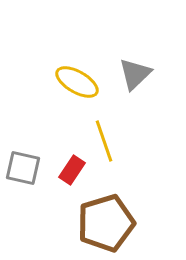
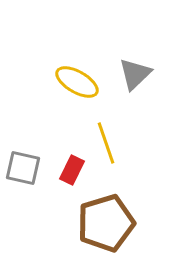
yellow line: moved 2 px right, 2 px down
red rectangle: rotated 8 degrees counterclockwise
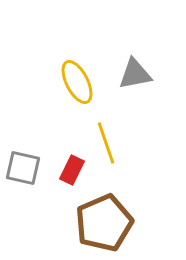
gray triangle: rotated 33 degrees clockwise
yellow ellipse: rotated 33 degrees clockwise
brown pentagon: moved 2 px left; rotated 6 degrees counterclockwise
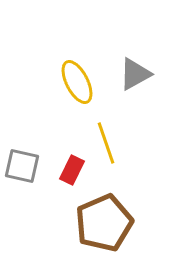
gray triangle: rotated 18 degrees counterclockwise
gray square: moved 1 px left, 2 px up
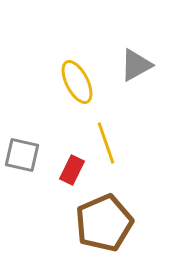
gray triangle: moved 1 px right, 9 px up
gray square: moved 11 px up
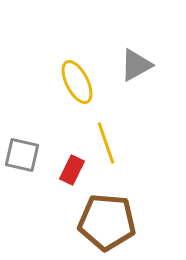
brown pentagon: moved 3 px right, 1 px up; rotated 28 degrees clockwise
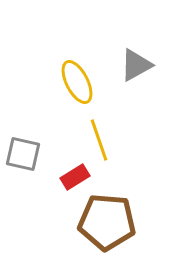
yellow line: moved 7 px left, 3 px up
gray square: moved 1 px right, 1 px up
red rectangle: moved 3 px right, 7 px down; rotated 32 degrees clockwise
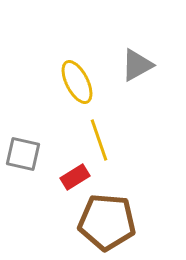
gray triangle: moved 1 px right
